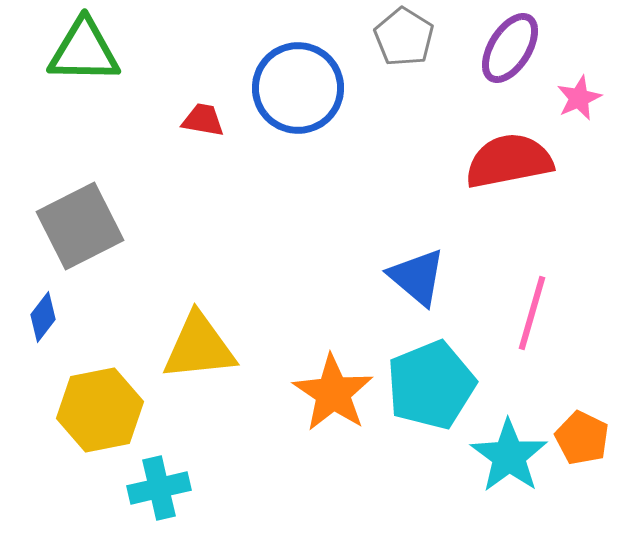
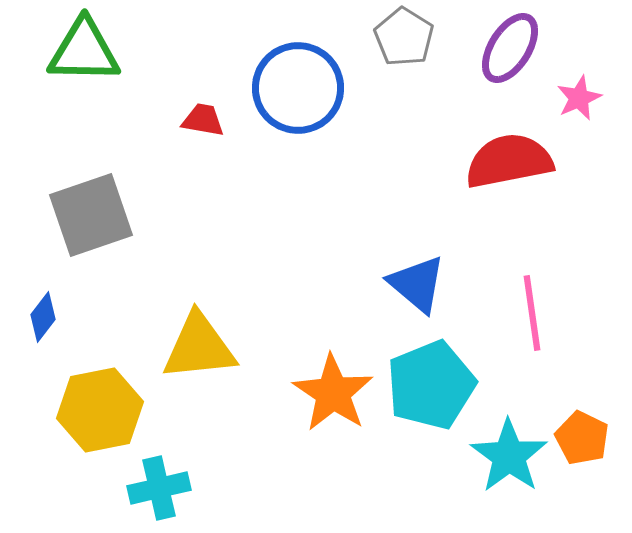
gray square: moved 11 px right, 11 px up; rotated 8 degrees clockwise
blue triangle: moved 7 px down
pink line: rotated 24 degrees counterclockwise
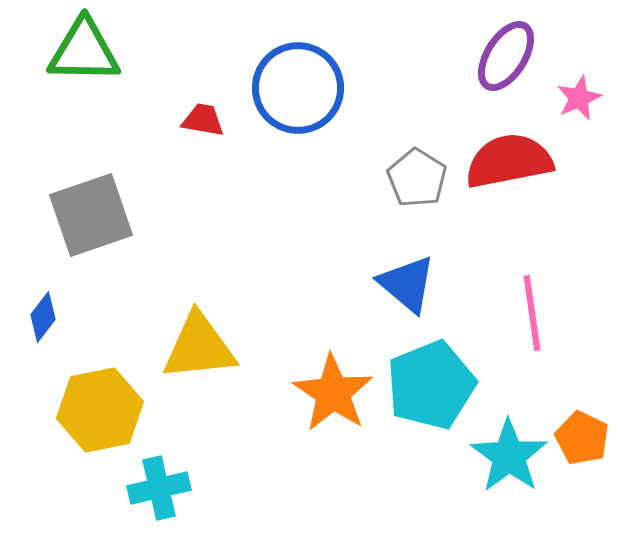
gray pentagon: moved 13 px right, 141 px down
purple ellipse: moved 4 px left, 8 px down
blue triangle: moved 10 px left
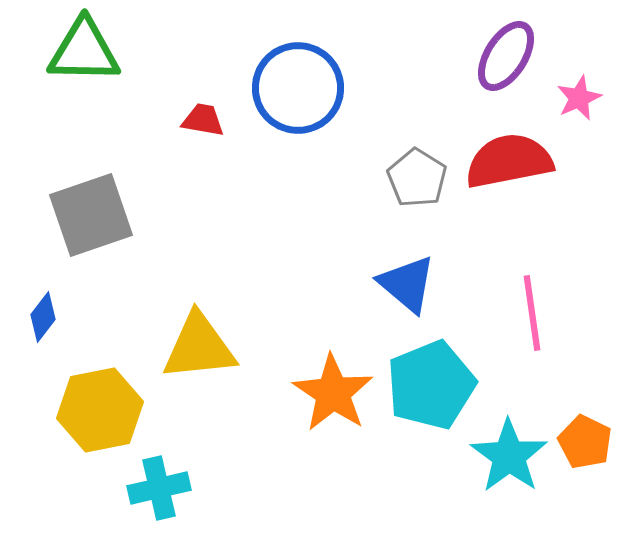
orange pentagon: moved 3 px right, 4 px down
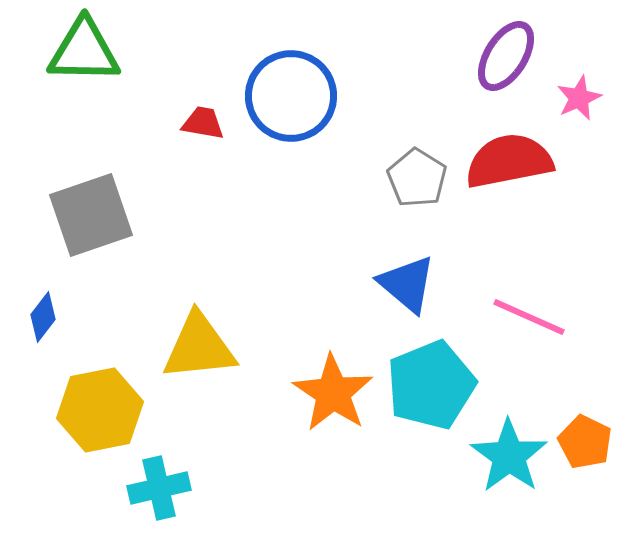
blue circle: moved 7 px left, 8 px down
red trapezoid: moved 3 px down
pink line: moved 3 px left, 4 px down; rotated 58 degrees counterclockwise
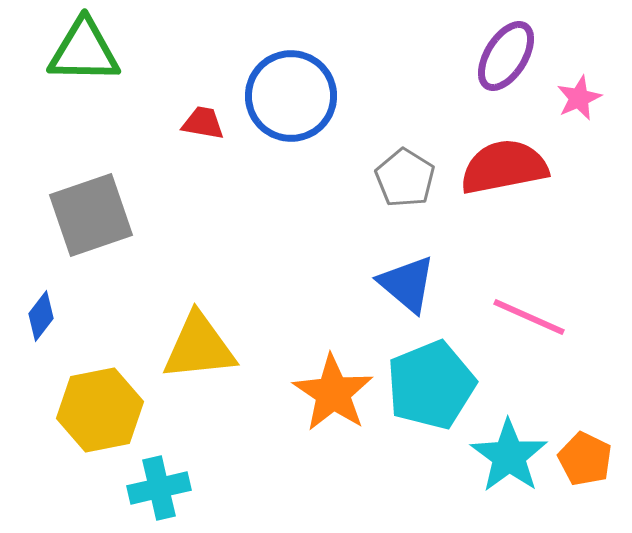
red semicircle: moved 5 px left, 6 px down
gray pentagon: moved 12 px left
blue diamond: moved 2 px left, 1 px up
orange pentagon: moved 17 px down
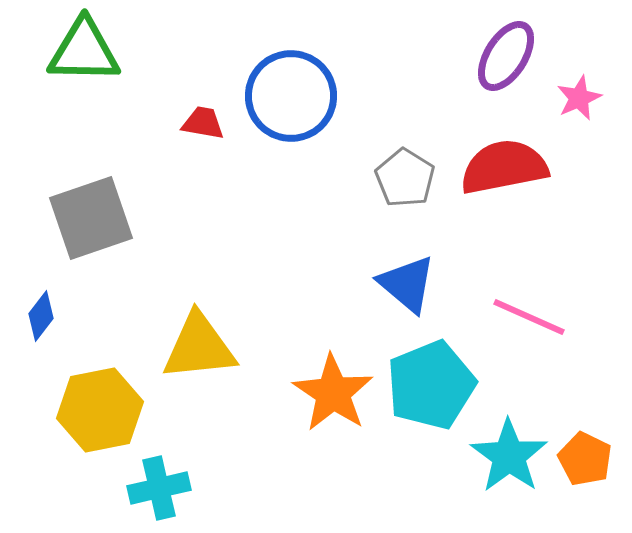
gray square: moved 3 px down
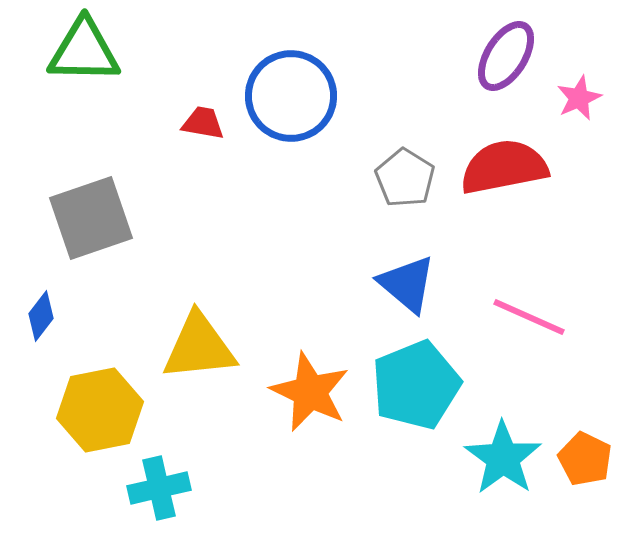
cyan pentagon: moved 15 px left
orange star: moved 23 px left, 1 px up; rotated 8 degrees counterclockwise
cyan star: moved 6 px left, 2 px down
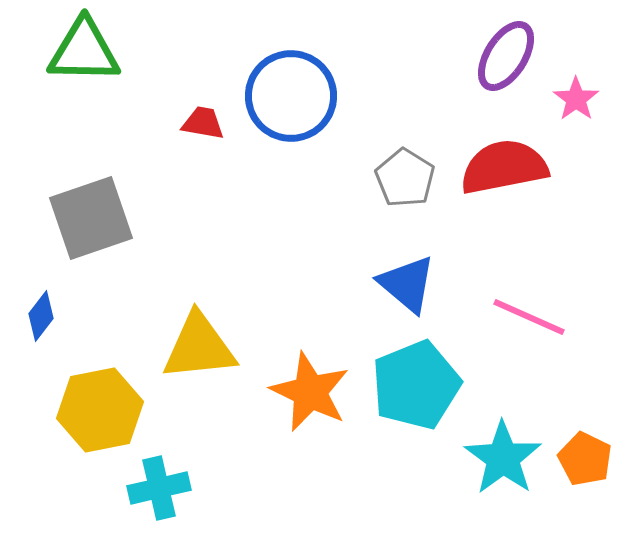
pink star: moved 3 px left, 1 px down; rotated 12 degrees counterclockwise
